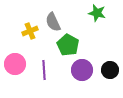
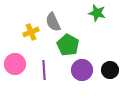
yellow cross: moved 1 px right, 1 px down
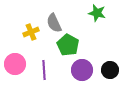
gray semicircle: moved 1 px right, 1 px down
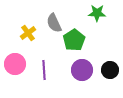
green star: rotated 12 degrees counterclockwise
yellow cross: moved 3 px left, 1 px down; rotated 14 degrees counterclockwise
green pentagon: moved 6 px right, 5 px up; rotated 10 degrees clockwise
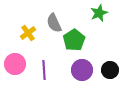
green star: moved 2 px right; rotated 24 degrees counterclockwise
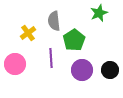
gray semicircle: moved 2 px up; rotated 18 degrees clockwise
purple line: moved 7 px right, 12 px up
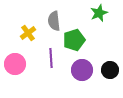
green pentagon: rotated 15 degrees clockwise
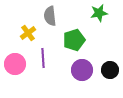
green star: rotated 12 degrees clockwise
gray semicircle: moved 4 px left, 5 px up
purple line: moved 8 px left
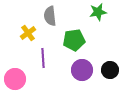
green star: moved 1 px left, 1 px up
green pentagon: rotated 10 degrees clockwise
pink circle: moved 15 px down
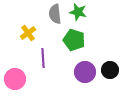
green star: moved 20 px left; rotated 24 degrees clockwise
gray semicircle: moved 5 px right, 2 px up
green pentagon: rotated 25 degrees clockwise
purple circle: moved 3 px right, 2 px down
